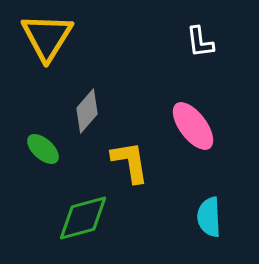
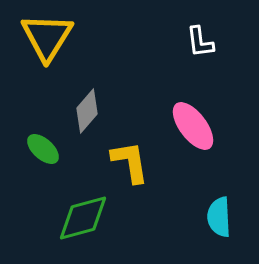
cyan semicircle: moved 10 px right
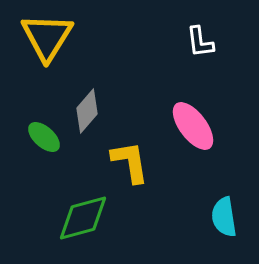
green ellipse: moved 1 px right, 12 px up
cyan semicircle: moved 5 px right; rotated 6 degrees counterclockwise
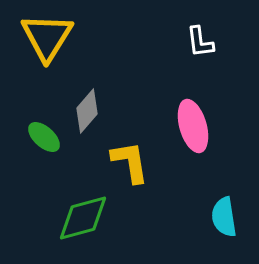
pink ellipse: rotated 21 degrees clockwise
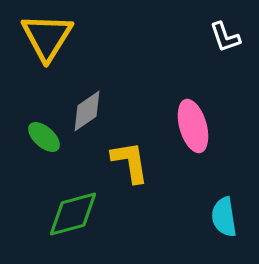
white L-shape: moved 25 px right, 5 px up; rotated 12 degrees counterclockwise
gray diamond: rotated 15 degrees clockwise
green diamond: moved 10 px left, 4 px up
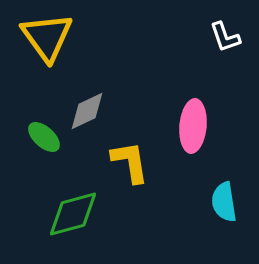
yellow triangle: rotated 8 degrees counterclockwise
gray diamond: rotated 9 degrees clockwise
pink ellipse: rotated 21 degrees clockwise
cyan semicircle: moved 15 px up
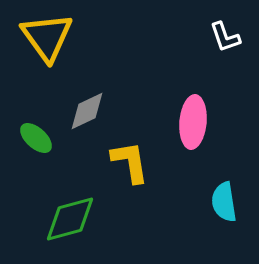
pink ellipse: moved 4 px up
green ellipse: moved 8 px left, 1 px down
green diamond: moved 3 px left, 5 px down
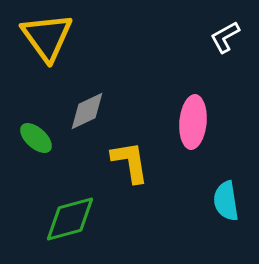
white L-shape: rotated 80 degrees clockwise
cyan semicircle: moved 2 px right, 1 px up
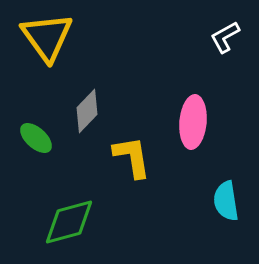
gray diamond: rotated 21 degrees counterclockwise
yellow L-shape: moved 2 px right, 5 px up
green diamond: moved 1 px left, 3 px down
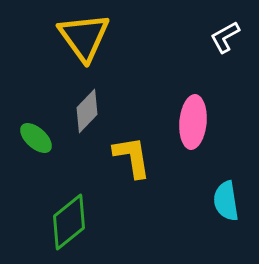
yellow triangle: moved 37 px right
green diamond: rotated 24 degrees counterclockwise
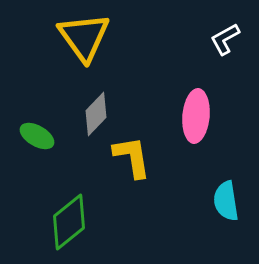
white L-shape: moved 2 px down
gray diamond: moved 9 px right, 3 px down
pink ellipse: moved 3 px right, 6 px up
green ellipse: moved 1 px right, 2 px up; rotated 12 degrees counterclockwise
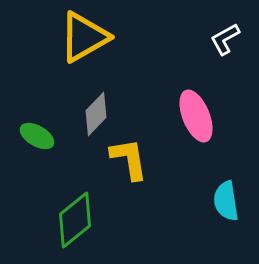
yellow triangle: rotated 36 degrees clockwise
pink ellipse: rotated 27 degrees counterclockwise
yellow L-shape: moved 3 px left, 2 px down
green diamond: moved 6 px right, 2 px up
